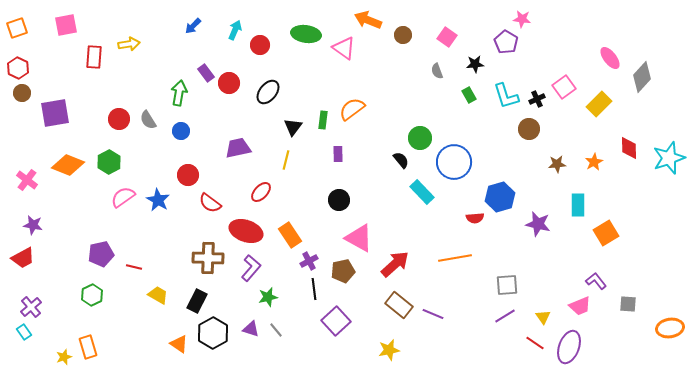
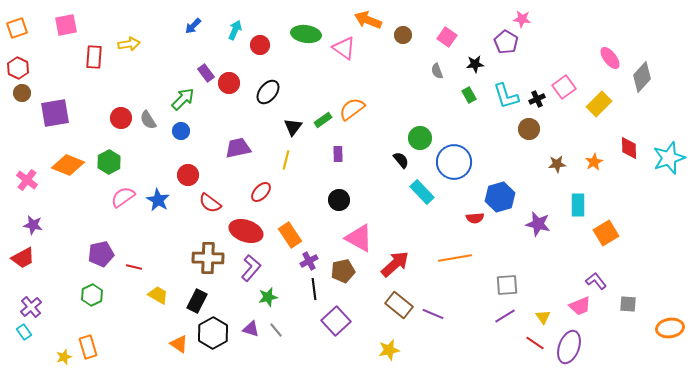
green arrow at (179, 93): moved 4 px right, 6 px down; rotated 35 degrees clockwise
red circle at (119, 119): moved 2 px right, 1 px up
green rectangle at (323, 120): rotated 48 degrees clockwise
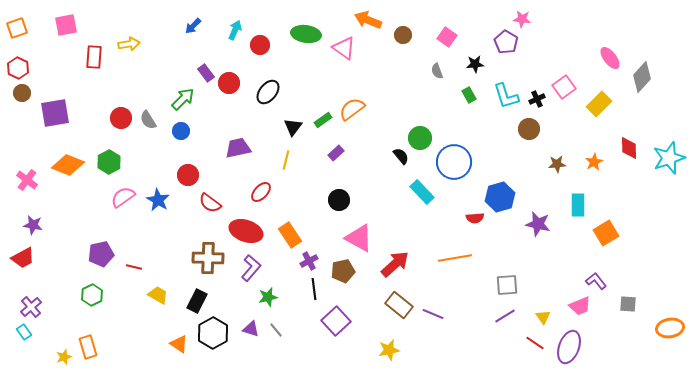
purple rectangle at (338, 154): moved 2 px left, 1 px up; rotated 49 degrees clockwise
black semicircle at (401, 160): moved 4 px up
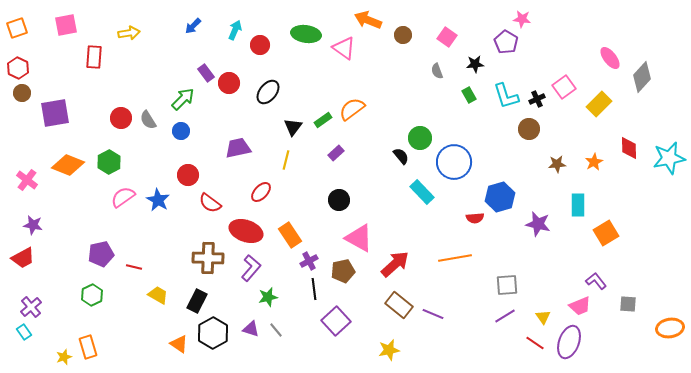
yellow arrow at (129, 44): moved 11 px up
cyan star at (669, 158): rotated 8 degrees clockwise
purple ellipse at (569, 347): moved 5 px up
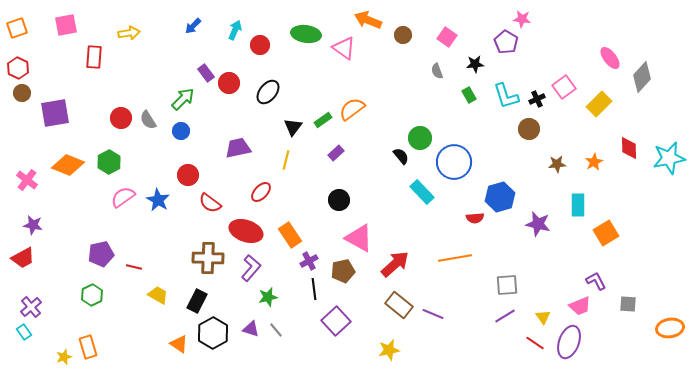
purple L-shape at (596, 281): rotated 10 degrees clockwise
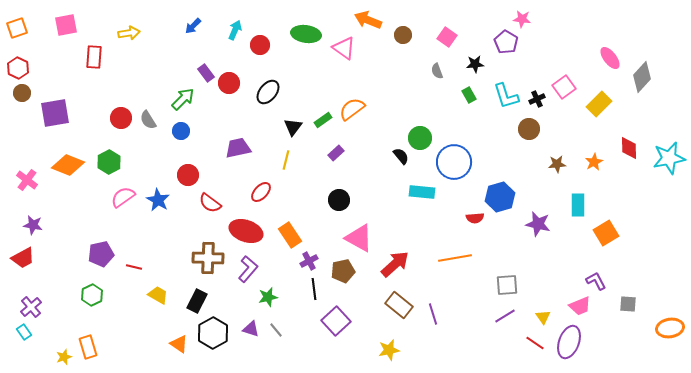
cyan rectangle at (422, 192): rotated 40 degrees counterclockwise
purple L-shape at (251, 268): moved 3 px left, 1 px down
purple line at (433, 314): rotated 50 degrees clockwise
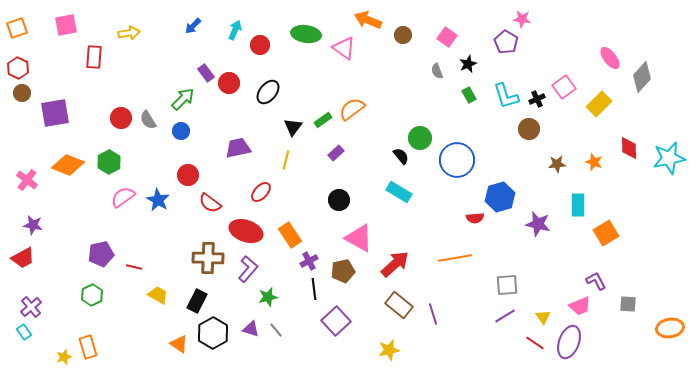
black star at (475, 64): moved 7 px left; rotated 18 degrees counterclockwise
blue circle at (454, 162): moved 3 px right, 2 px up
orange star at (594, 162): rotated 24 degrees counterclockwise
cyan rectangle at (422, 192): moved 23 px left; rotated 25 degrees clockwise
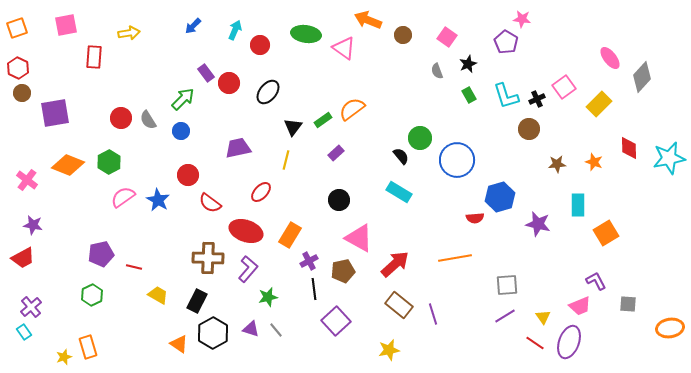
orange rectangle at (290, 235): rotated 65 degrees clockwise
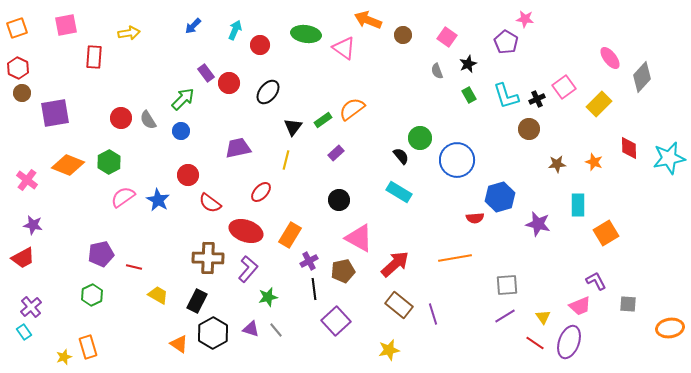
pink star at (522, 19): moved 3 px right
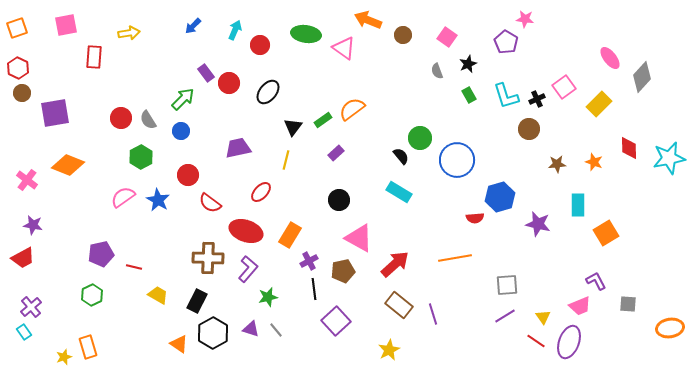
green hexagon at (109, 162): moved 32 px right, 5 px up
red line at (535, 343): moved 1 px right, 2 px up
yellow star at (389, 350): rotated 15 degrees counterclockwise
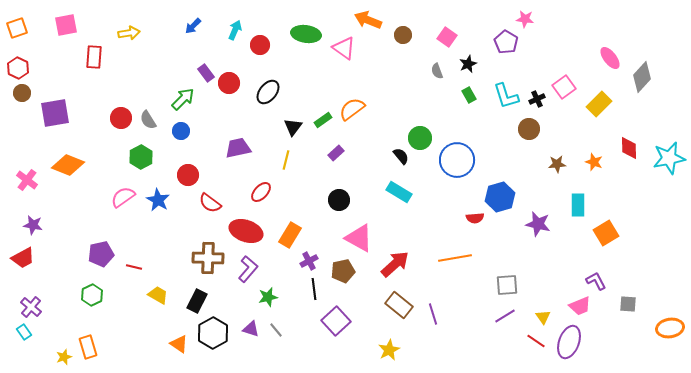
purple cross at (31, 307): rotated 10 degrees counterclockwise
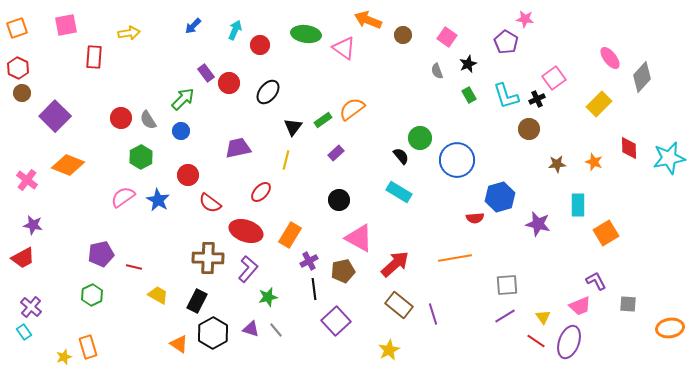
pink square at (564, 87): moved 10 px left, 9 px up
purple square at (55, 113): moved 3 px down; rotated 36 degrees counterclockwise
